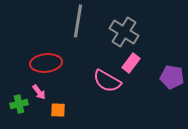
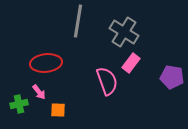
pink semicircle: rotated 140 degrees counterclockwise
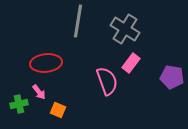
gray cross: moved 1 px right, 3 px up
orange square: rotated 21 degrees clockwise
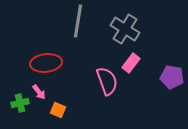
green cross: moved 1 px right, 1 px up
